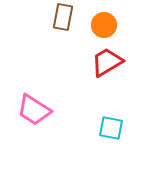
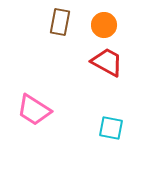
brown rectangle: moved 3 px left, 5 px down
red trapezoid: rotated 60 degrees clockwise
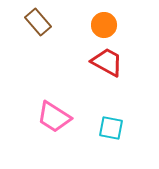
brown rectangle: moved 22 px left; rotated 52 degrees counterclockwise
pink trapezoid: moved 20 px right, 7 px down
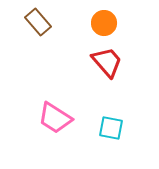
orange circle: moved 2 px up
red trapezoid: rotated 20 degrees clockwise
pink trapezoid: moved 1 px right, 1 px down
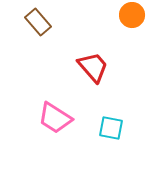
orange circle: moved 28 px right, 8 px up
red trapezoid: moved 14 px left, 5 px down
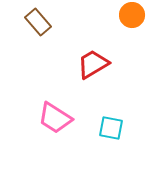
red trapezoid: moved 3 px up; rotated 80 degrees counterclockwise
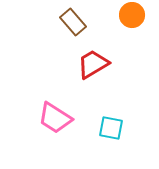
brown rectangle: moved 35 px right
